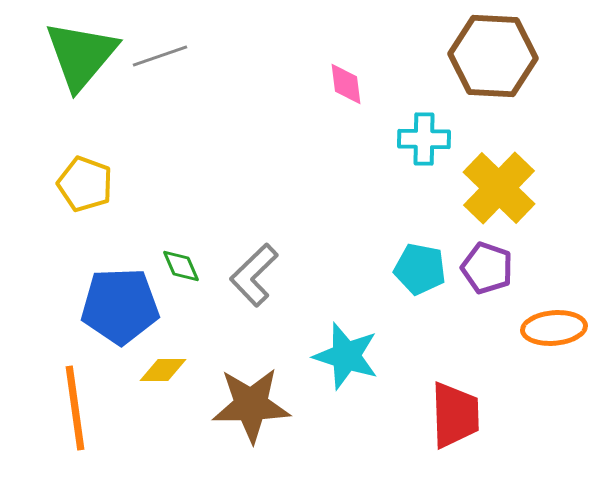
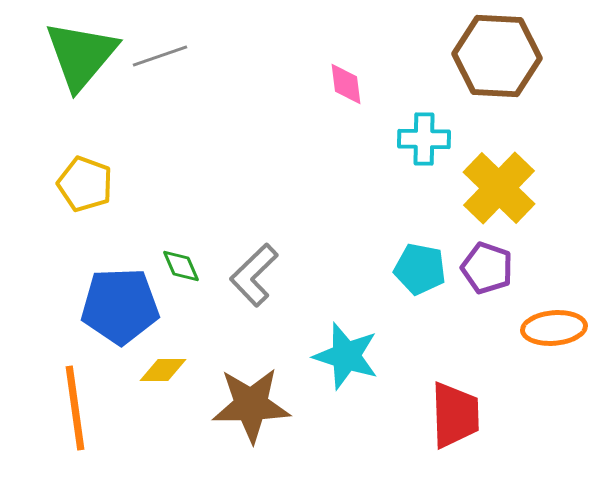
brown hexagon: moved 4 px right
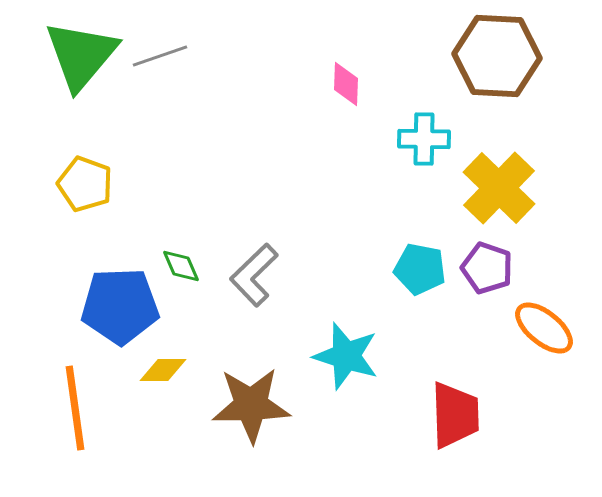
pink diamond: rotated 9 degrees clockwise
orange ellipse: moved 10 px left; rotated 44 degrees clockwise
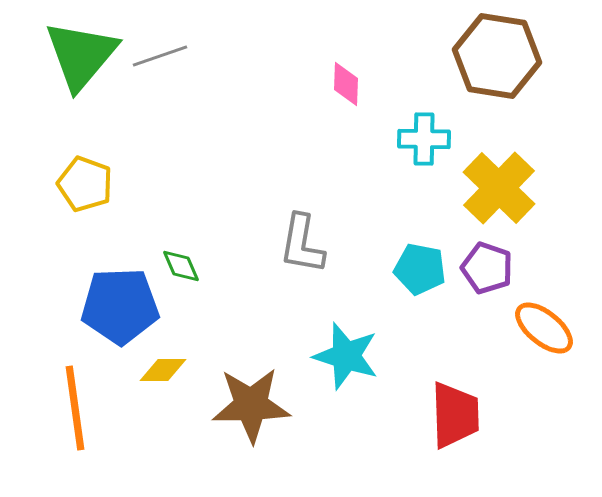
brown hexagon: rotated 6 degrees clockwise
gray L-shape: moved 48 px right, 31 px up; rotated 36 degrees counterclockwise
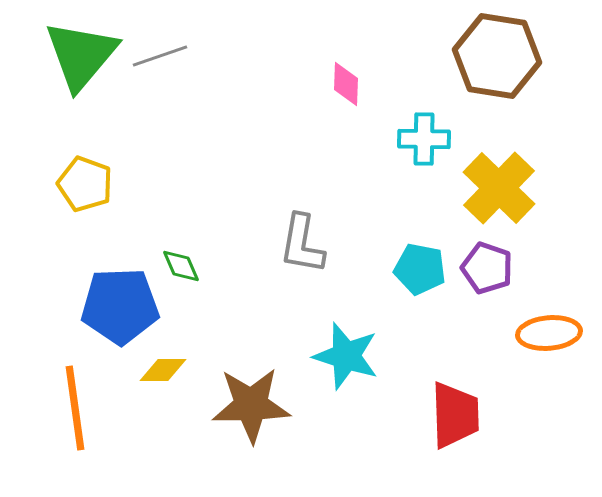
orange ellipse: moved 5 px right, 5 px down; rotated 44 degrees counterclockwise
